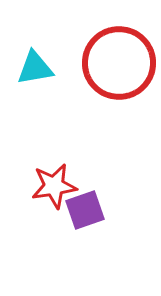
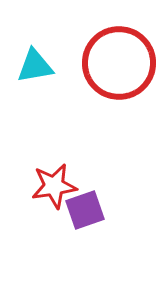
cyan triangle: moved 2 px up
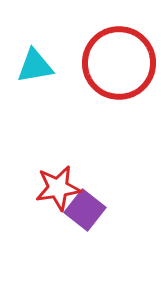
red star: moved 4 px right, 2 px down
purple square: rotated 33 degrees counterclockwise
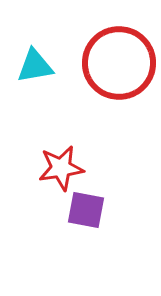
red star: moved 3 px right, 20 px up
purple square: moved 1 px right; rotated 27 degrees counterclockwise
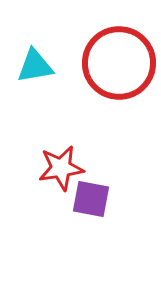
purple square: moved 5 px right, 11 px up
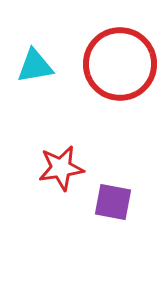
red circle: moved 1 px right, 1 px down
purple square: moved 22 px right, 3 px down
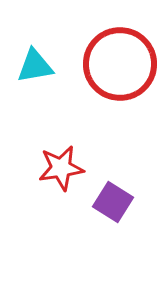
purple square: rotated 21 degrees clockwise
